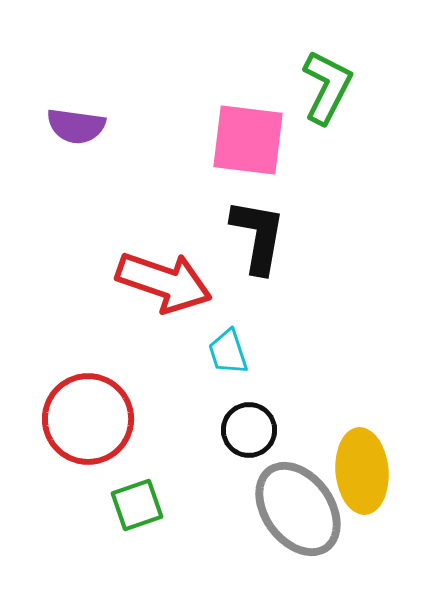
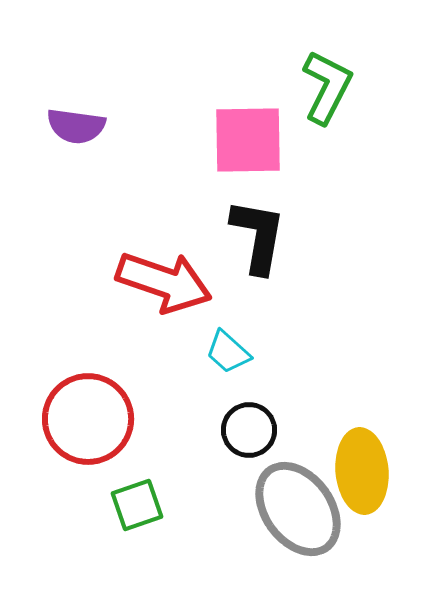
pink square: rotated 8 degrees counterclockwise
cyan trapezoid: rotated 30 degrees counterclockwise
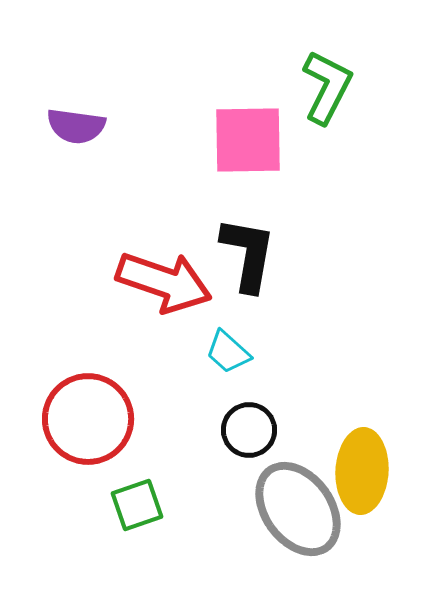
black L-shape: moved 10 px left, 18 px down
yellow ellipse: rotated 8 degrees clockwise
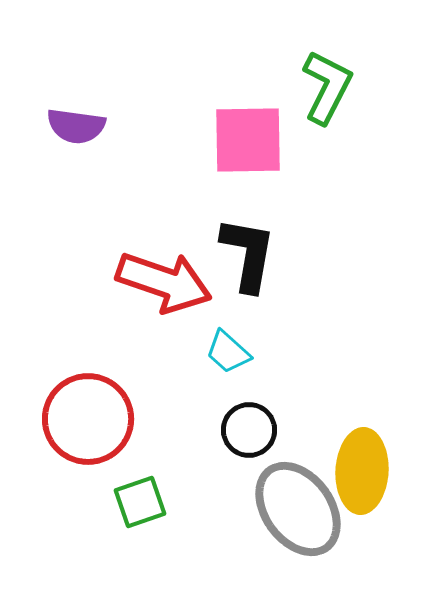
green square: moved 3 px right, 3 px up
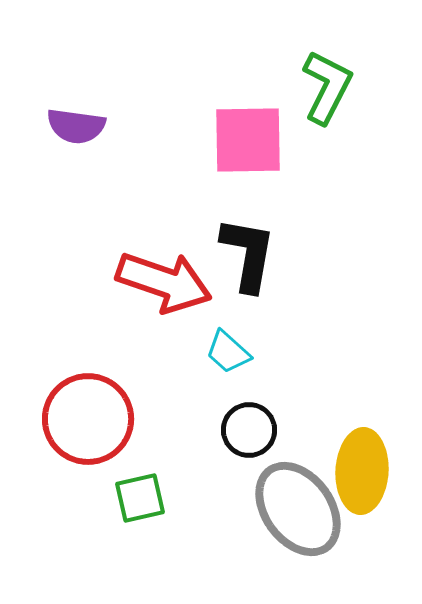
green square: moved 4 px up; rotated 6 degrees clockwise
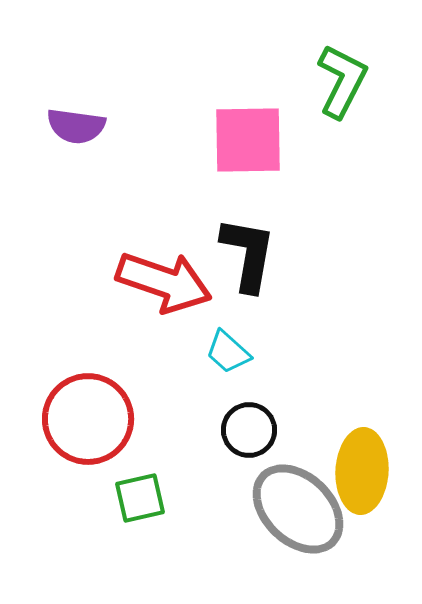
green L-shape: moved 15 px right, 6 px up
gray ellipse: rotated 10 degrees counterclockwise
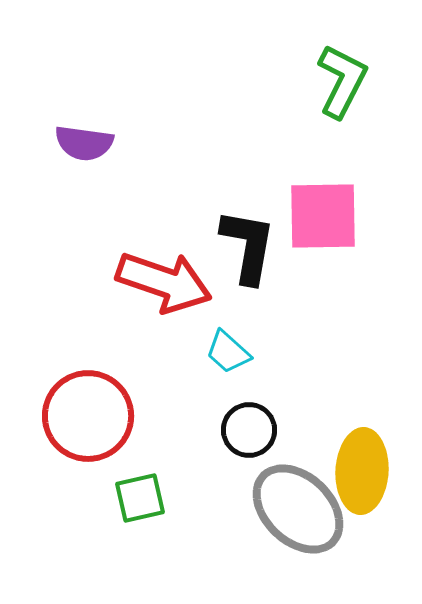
purple semicircle: moved 8 px right, 17 px down
pink square: moved 75 px right, 76 px down
black L-shape: moved 8 px up
red circle: moved 3 px up
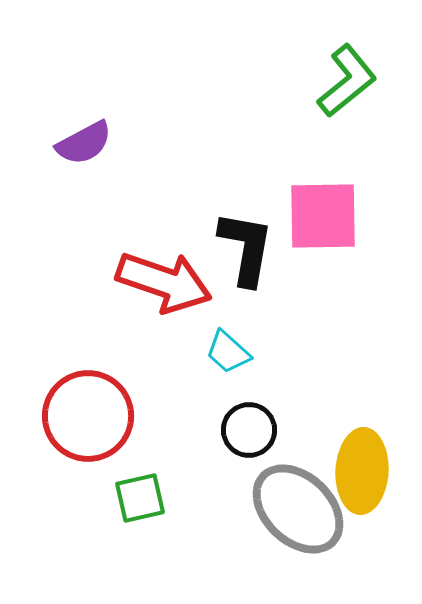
green L-shape: moved 5 px right; rotated 24 degrees clockwise
purple semicircle: rotated 36 degrees counterclockwise
black L-shape: moved 2 px left, 2 px down
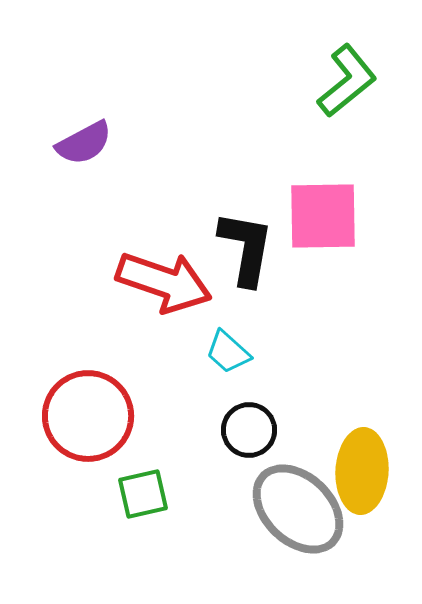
green square: moved 3 px right, 4 px up
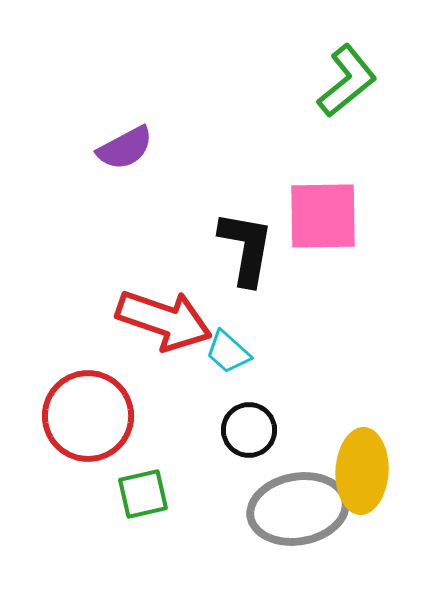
purple semicircle: moved 41 px right, 5 px down
red arrow: moved 38 px down
gray ellipse: rotated 54 degrees counterclockwise
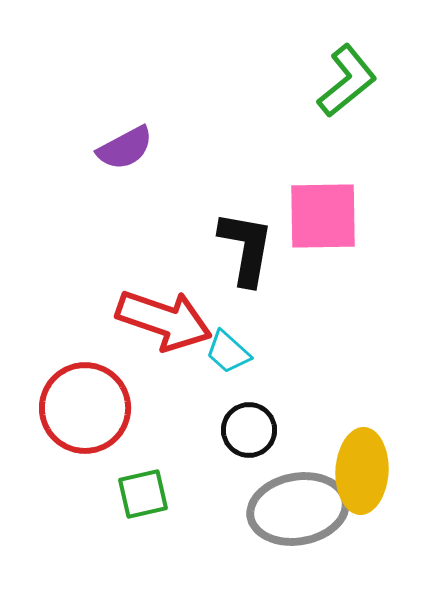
red circle: moved 3 px left, 8 px up
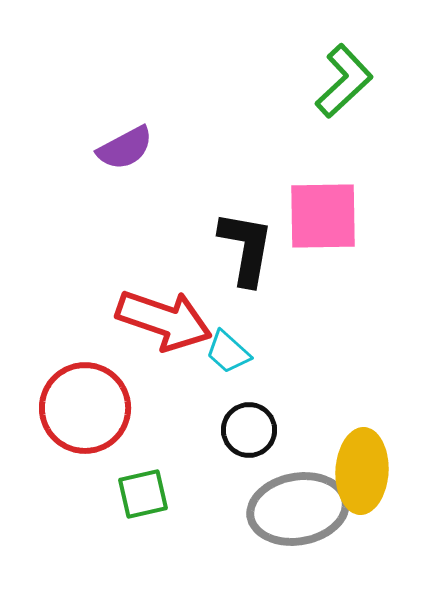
green L-shape: moved 3 px left; rotated 4 degrees counterclockwise
